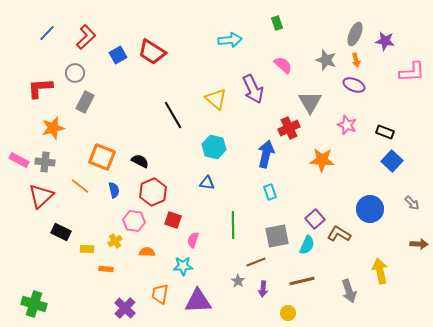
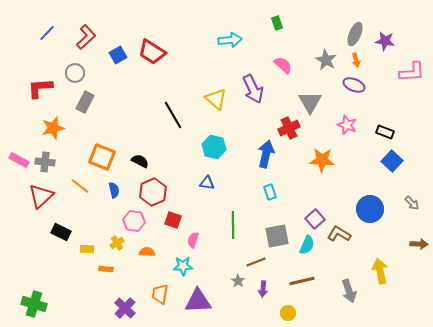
gray star at (326, 60): rotated 10 degrees clockwise
yellow cross at (115, 241): moved 2 px right, 2 px down
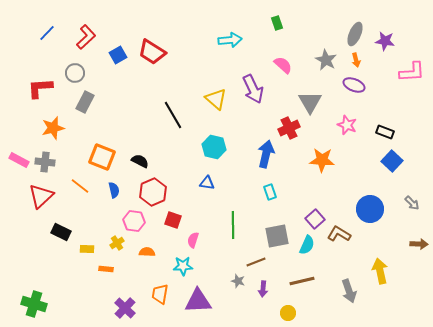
gray star at (238, 281): rotated 16 degrees counterclockwise
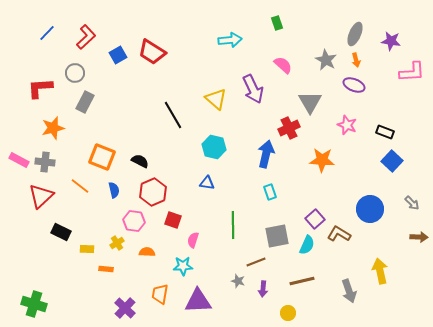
purple star at (385, 41): moved 6 px right
brown arrow at (419, 244): moved 7 px up
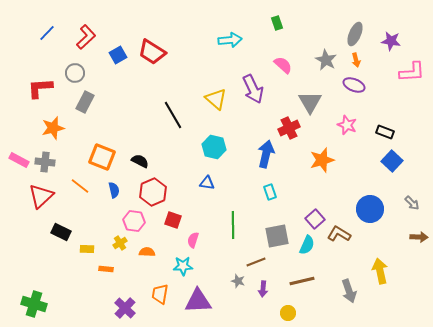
orange star at (322, 160): rotated 20 degrees counterclockwise
yellow cross at (117, 243): moved 3 px right
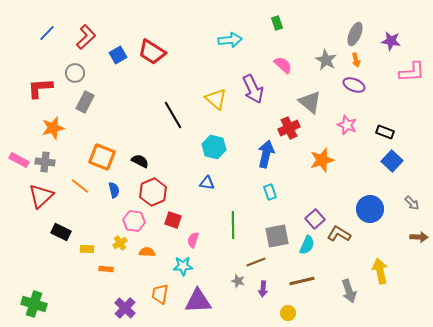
gray triangle at (310, 102): rotated 20 degrees counterclockwise
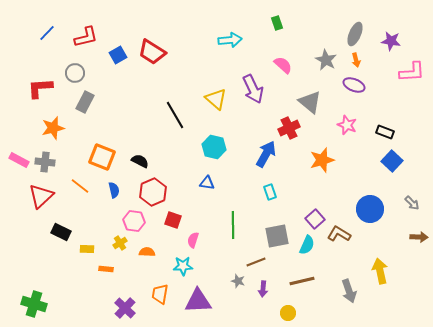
red L-shape at (86, 37): rotated 30 degrees clockwise
black line at (173, 115): moved 2 px right
blue arrow at (266, 154): rotated 16 degrees clockwise
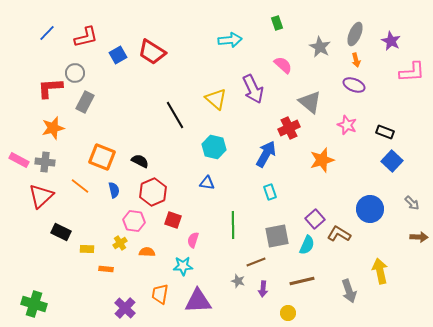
purple star at (391, 41): rotated 18 degrees clockwise
gray star at (326, 60): moved 6 px left, 13 px up
red L-shape at (40, 88): moved 10 px right
